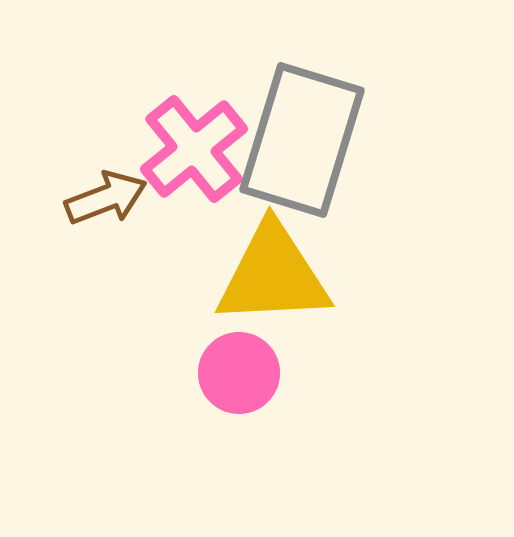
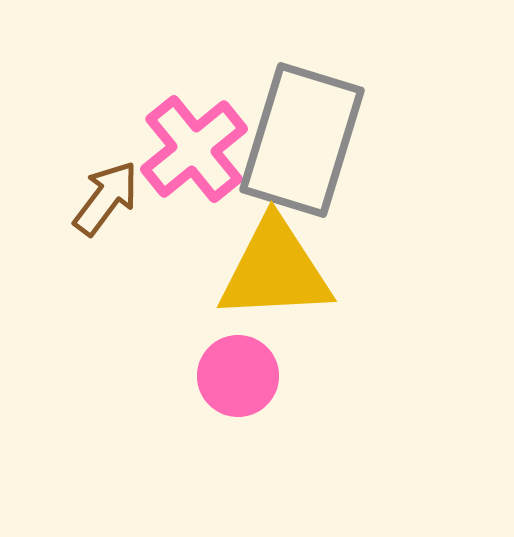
brown arrow: rotated 32 degrees counterclockwise
yellow triangle: moved 2 px right, 5 px up
pink circle: moved 1 px left, 3 px down
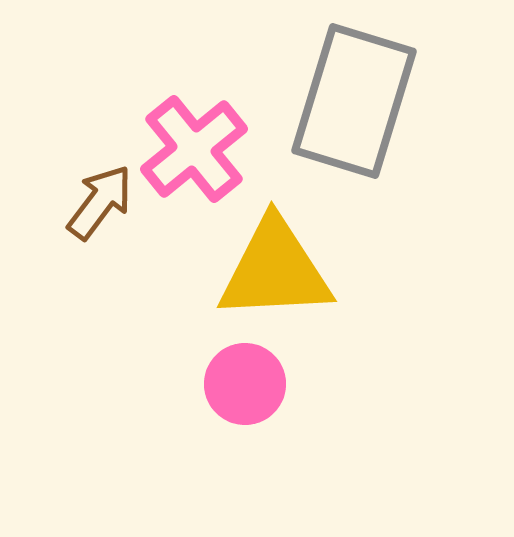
gray rectangle: moved 52 px right, 39 px up
brown arrow: moved 6 px left, 4 px down
pink circle: moved 7 px right, 8 px down
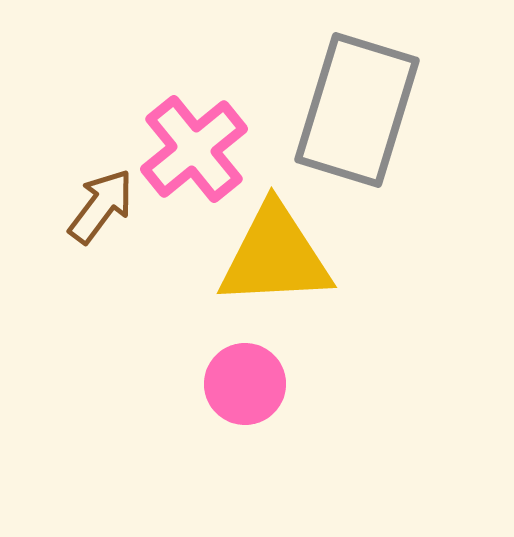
gray rectangle: moved 3 px right, 9 px down
brown arrow: moved 1 px right, 4 px down
yellow triangle: moved 14 px up
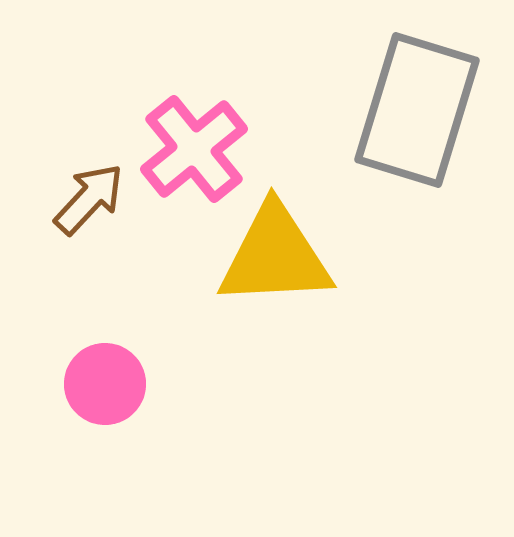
gray rectangle: moved 60 px right
brown arrow: moved 12 px left, 7 px up; rotated 6 degrees clockwise
pink circle: moved 140 px left
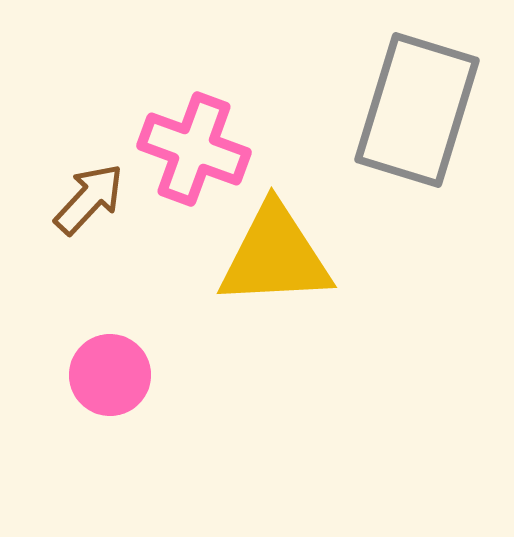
pink cross: rotated 31 degrees counterclockwise
pink circle: moved 5 px right, 9 px up
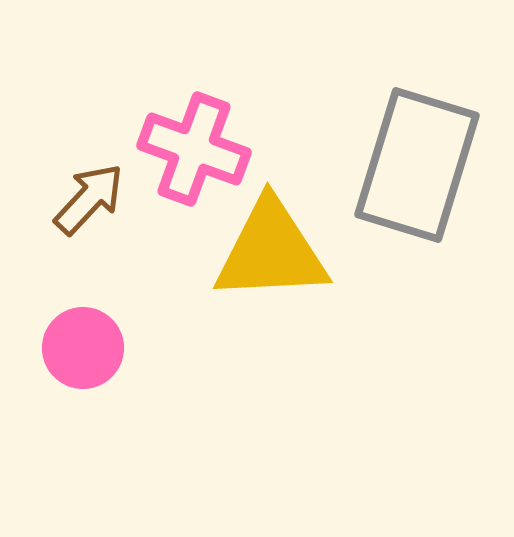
gray rectangle: moved 55 px down
yellow triangle: moved 4 px left, 5 px up
pink circle: moved 27 px left, 27 px up
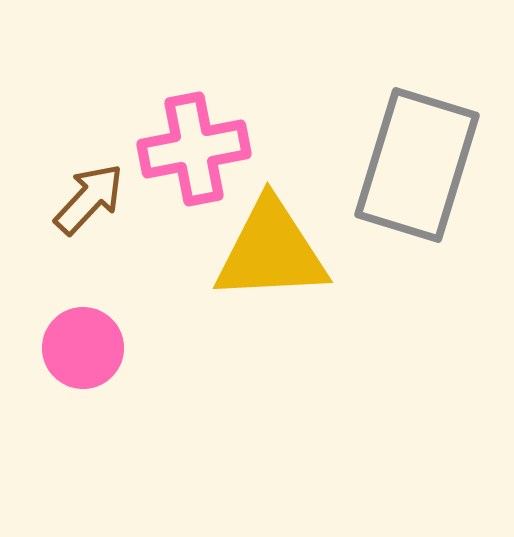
pink cross: rotated 31 degrees counterclockwise
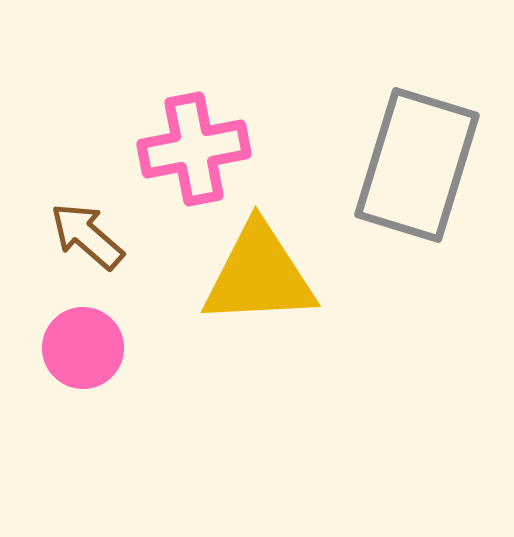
brown arrow: moved 2 px left, 37 px down; rotated 92 degrees counterclockwise
yellow triangle: moved 12 px left, 24 px down
